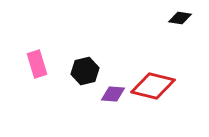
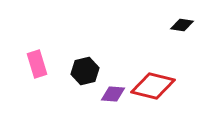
black diamond: moved 2 px right, 7 px down
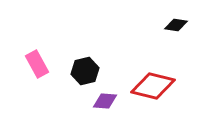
black diamond: moved 6 px left
pink rectangle: rotated 12 degrees counterclockwise
purple diamond: moved 8 px left, 7 px down
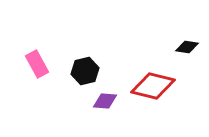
black diamond: moved 11 px right, 22 px down
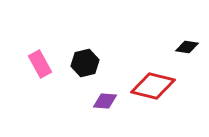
pink rectangle: moved 3 px right
black hexagon: moved 8 px up
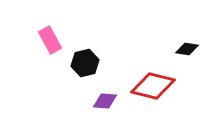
black diamond: moved 2 px down
pink rectangle: moved 10 px right, 24 px up
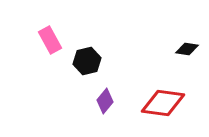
black hexagon: moved 2 px right, 2 px up
red diamond: moved 10 px right, 17 px down; rotated 6 degrees counterclockwise
purple diamond: rotated 55 degrees counterclockwise
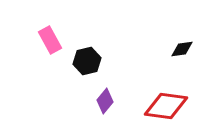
black diamond: moved 5 px left; rotated 15 degrees counterclockwise
red diamond: moved 3 px right, 3 px down
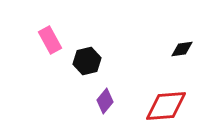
red diamond: rotated 12 degrees counterclockwise
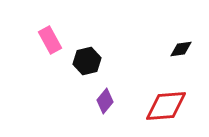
black diamond: moved 1 px left
